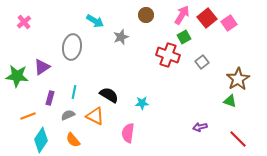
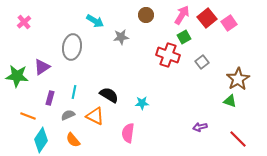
gray star: rotated 14 degrees clockwise
orange line: rotated 42 degrees clockwise
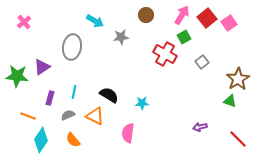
red cross: moved 3 px left, 1 px up; rotated 10 degrees clockwise
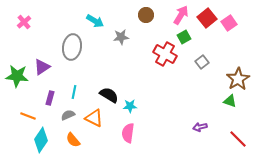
pink arrow: moved 1 px left
cyan star: moved 12 px left, 3 px down
orange triangle: moved 1 px left, 2 px down
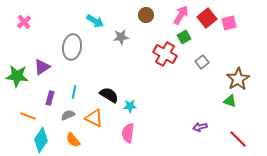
pink square: rotated 21 degrees clockwise
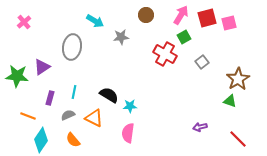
red square: rotated 24 degrees clockwise
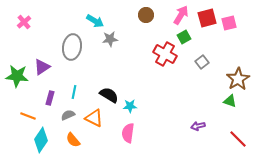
gray star: moved 11 px left, 2 px down
purple arrow: moved 2 px left, 1 px up
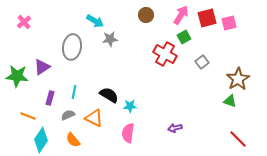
purple arrow: moved 23 px left, 2 px down
